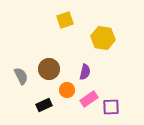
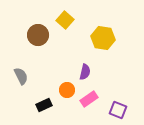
yellow square: rotated 30 degrees counterclockwise
brown circle: moved 11 px left, 34 px up
purple square: moved 7 px right, 3 px down; rotated 24 degrees clockwise
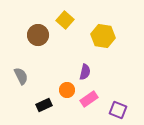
yellow hexagon: moved 2 px up
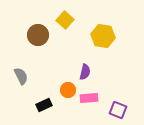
orange circle: moved 1 px right
pink rectangle: moved 1 px up; rotated 30 degrees clockwise
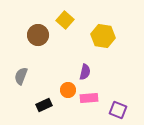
gray semicircle: rotated 132 degrees counterclockwise
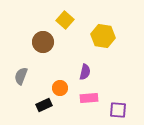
brown circle: moved 5 px right, 7 px down
orange circle: moved 8 px left, 2 px up
purple square: rotated 18 degrees counterclockwise
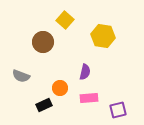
gray semicircle: rotated 90 degrees counterclockwise
purple square: rotated 18 degrees counterclockwise
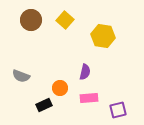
brown circle: moved 12 px left, 22 px up
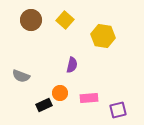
purple semicircle: moved 13 px left, 7 px up
orange circle: moved 5 px down
